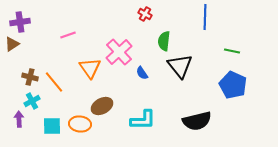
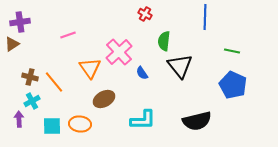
brown ellipse: moved 2 px right, 7 px up
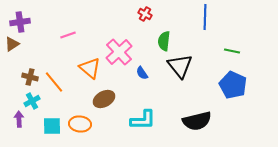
orange triangle: rotated 15 degrees counterclockwise
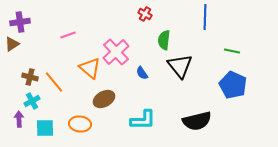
green semicircle: moved 1 px up
pink cross: moved 3 px left
cyan square: moved 7 px left, 2 px down
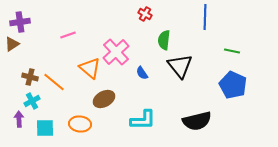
orange line: rotated 10 degrees counterclockwise
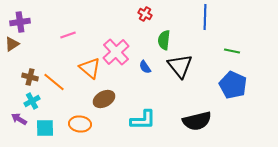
blue semicircle: moved 3 px right, 6 px up
purple arrow: rotated 56 degrees counterclockwise
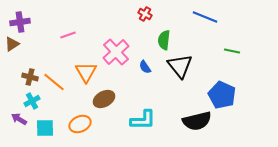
blue line: rotated 70 degrees counterclockwise
orange triangle: moved 4 px left, 4 px down; rotated 20 degrees clockwise
blue pentagon: moved 11 px left, 10 px down
orange ellipse: rotated 30 degrees counterclockwise
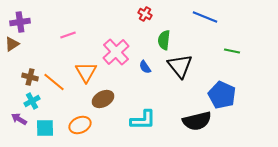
brown ellipse: moved 1 px left
orange ellipse: moved 1 px down
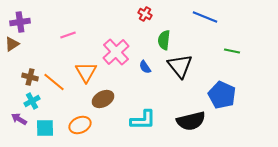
black semicircle: moved 6 px left
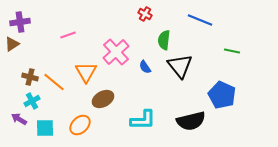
blue line: moved 5 px left, 3 px down
orange ellipse: rotated 20 degrees counterclockwise
